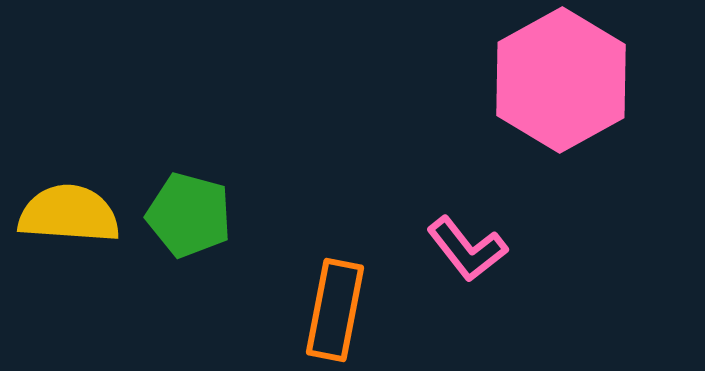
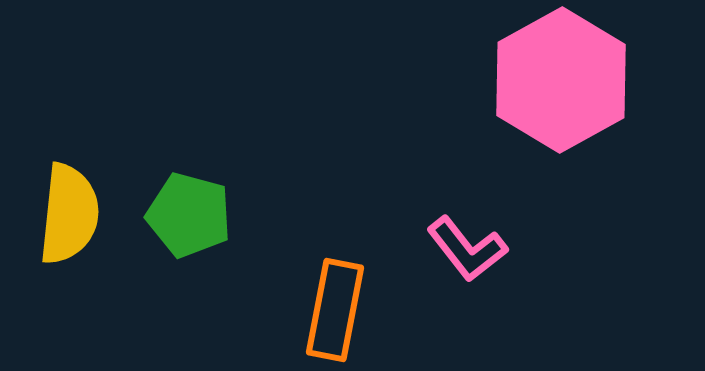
yellow semicircle: rotated 92 degrees clockwise
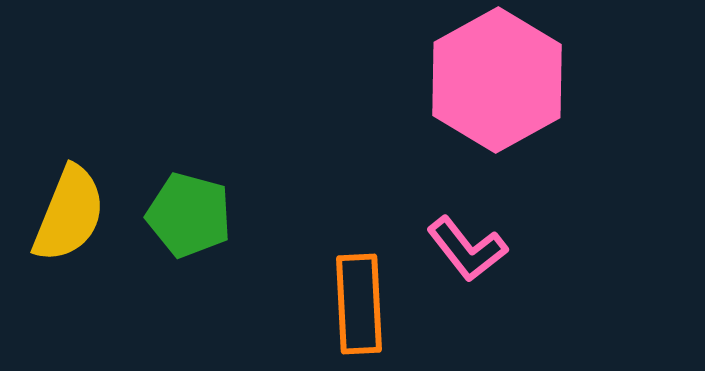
pink hexagon: moved 64 px left
yellow semicircle: rotated 16 degrees clockwise
orange rectangle: moved 24 px right, 6 px up; rotated 14 degrees counterclockwise
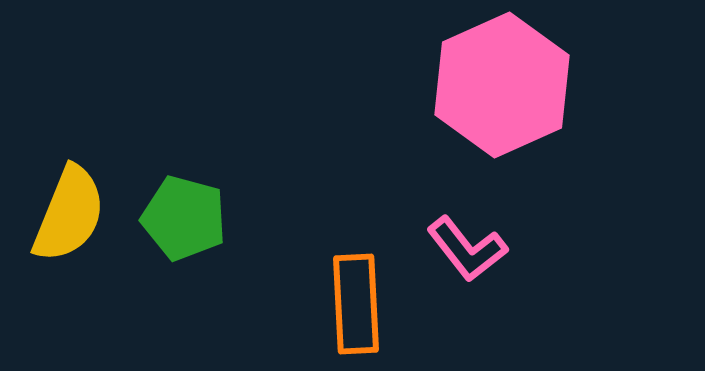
pink hexagon: moved 5 px right, 5 px down; rotated 5 degrees clockwise
green pentagon: moved 5 px left, 3 px down
orange rectangle: moved 3 px left
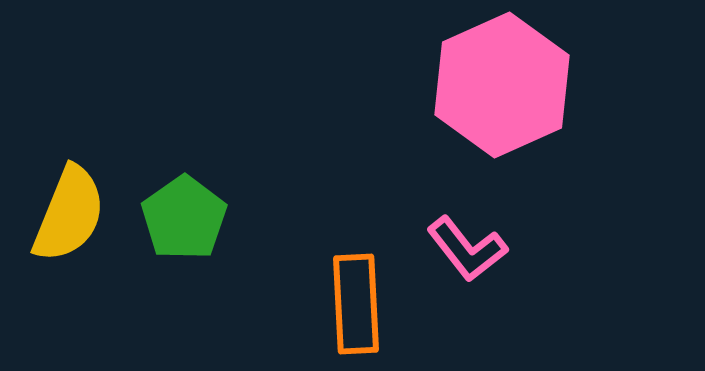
green pentagon: rotated 22 degrees clockwise
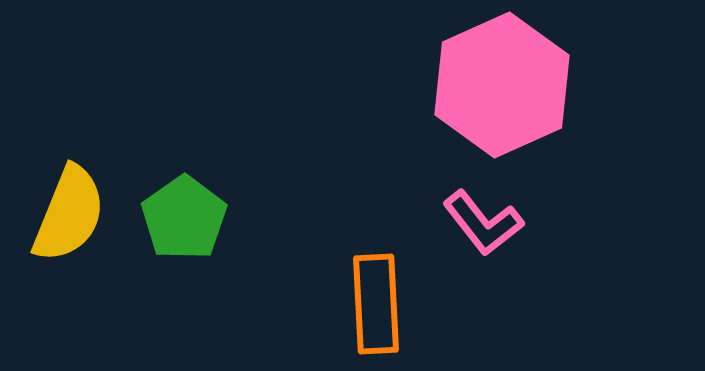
pink L-shape: moved 16 px right, 26 px up
orange rectangle: moved 20 px right
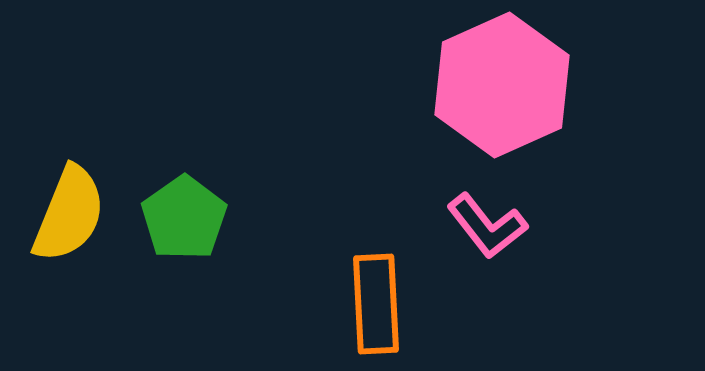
pink L-shape: moved 4 px right, 3 px down
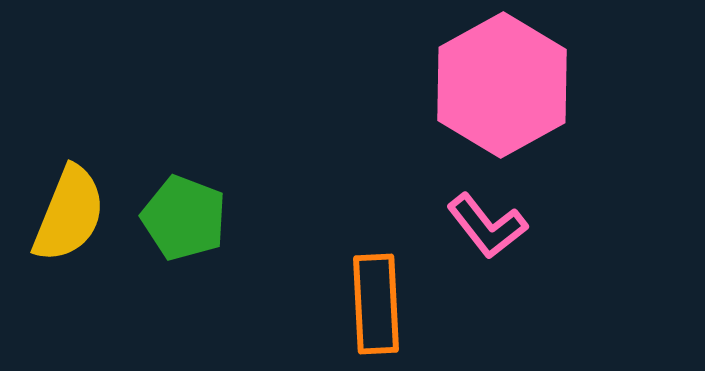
pink hexagon: rotated 5 degrees counterclockwise
green pentagon: rotated 16 degrees counterclockwise
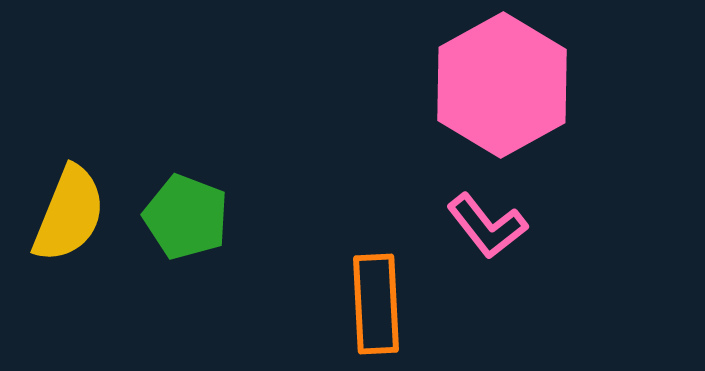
green pentagon: moved 2 px right, 1 px up
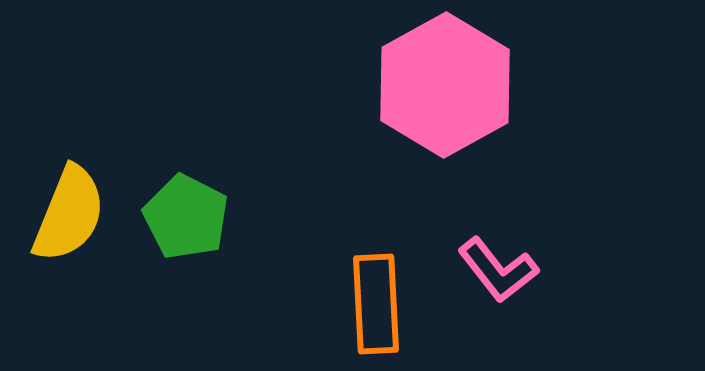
pink hexagon: moved 57 px left
green pentagon: rotated 6 degrees clockwise
pink L-shape: moved 11 px right, 44 px down
